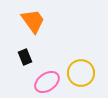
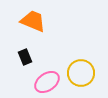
orange trapezoid: rotated 32 degrees counterclockwise
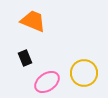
black rectangle: moved 1 px down
yellow circle: moved 3 px right
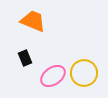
pink ellipse: moved 6 px right, 6 px up
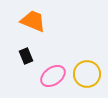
black rectangle: moved 1 px right, 2 px up
yellow circle: moved 3 px right, 1 px down
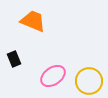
black rectangle: moved 12 px left, 3 px down
yellow circle: moved 2 px right, 7 px down
